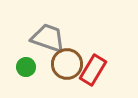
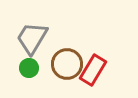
gray trapezoid: moved 16 px left; rotated 78 degrees counterclockwise
green circle: moved 3 px right, 1 px down
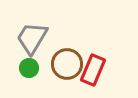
red rectangle: rotated 8 degrees counterclockwise
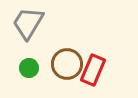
gray trapezoid: moved 4 px left, 15 px up
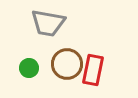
gray trapezoid: moved 20 px right; rotated 111 degrees counterclockwise
red rectangle: rotated 12 degrees counterclockwise
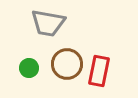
red rectangle: moved 6 px right, 1 px down
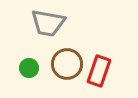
red rectangle: rotated 8 degrees clockwise
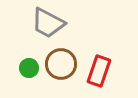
gray trapezoid: rotated 18 degrees clockwise
brown circle: moved 6 px left
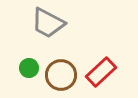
brown circle: moved 11 px down
red rectangle: moved 2 px right, 1 px down; rotated 28 degrees clockwise
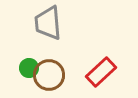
gray trapezoid: rotated 57 degrees clockwise
brown circle: moved 12 px left
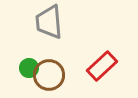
gray trapezoid: moved 1 px right, 1 px up
red rectangle: moved 1 px right, 6 px up
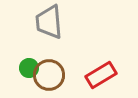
red rectangle: moved 1 px left, 9 px down; rotated 12 degrees clockwise
